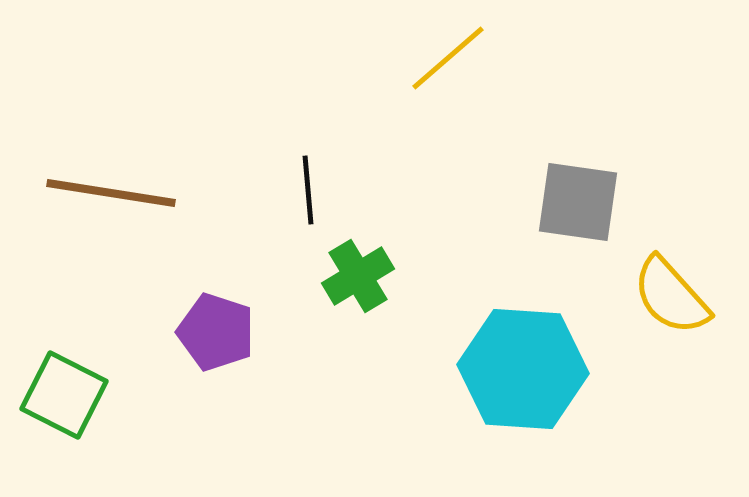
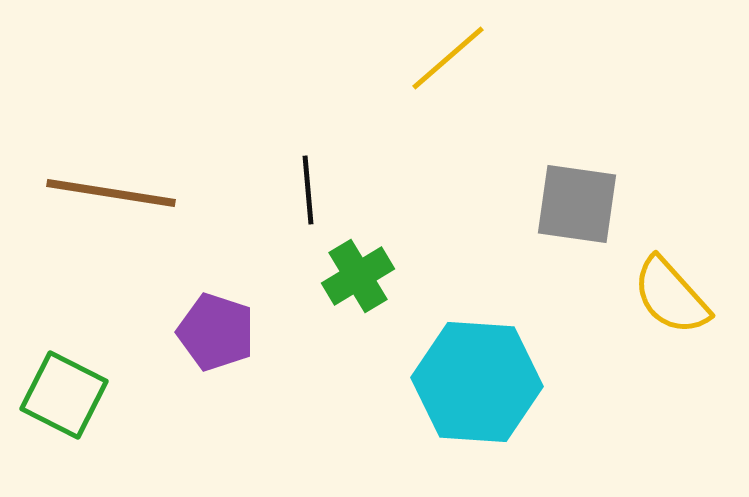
gray square: moved 1 px left, 2 px down
cyan hexagon: moved 46 px left, 13 px down
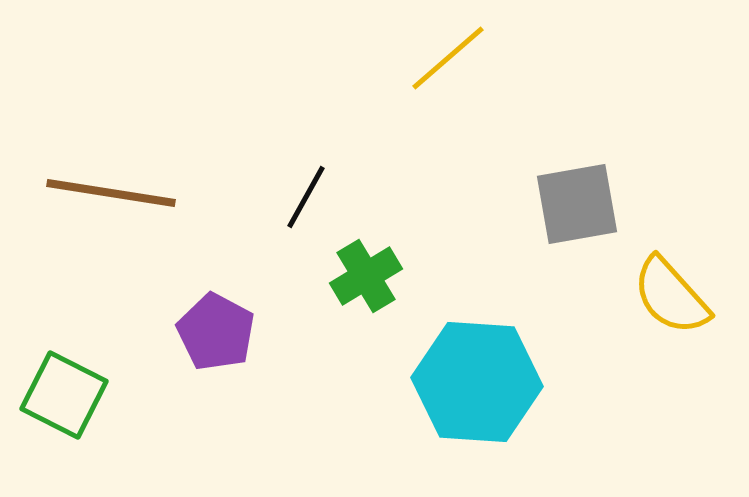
black line: moved 2 px left, 7 px down; rotated 34 degrees clockwise
gray square: rotated 18 degrees counterclockwise
green cross: moved 8 px right
purple pentagon: rotated 10 degrees clockwise
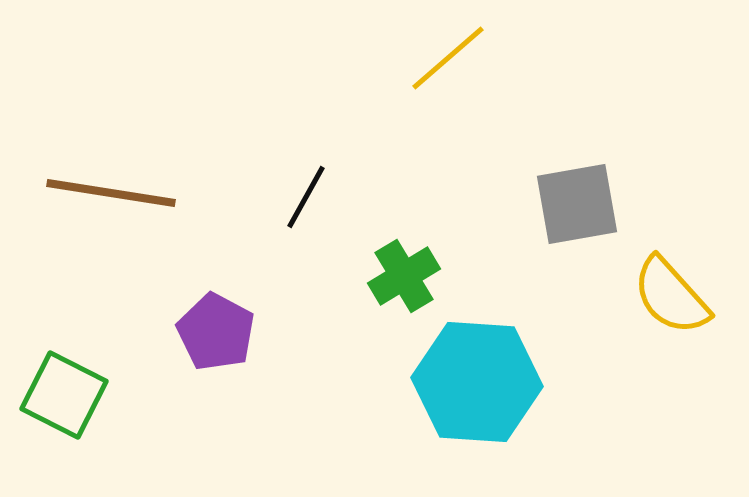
green cross: moved 38 px right
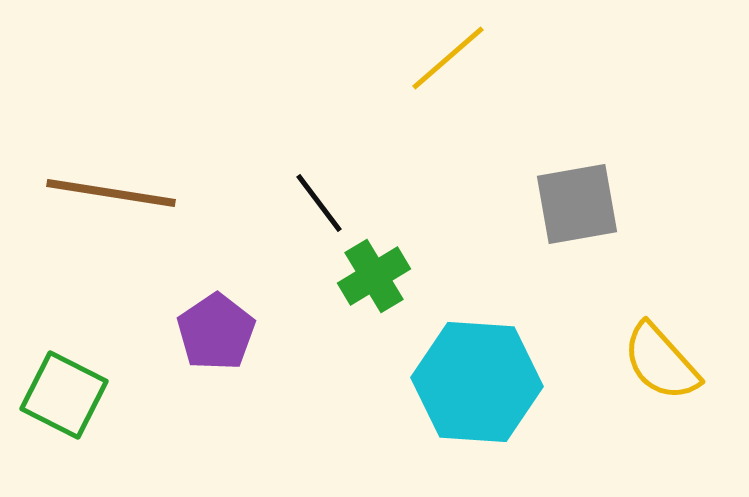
black line: moved 13 px right, 6 px down; rotated 66 degrees counterclockwise
green cross: moved 30 px left
yellow semicircle: moved 10 px left, 66 px down
purple pentagon: rotated 10 degrees clockwise
